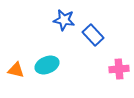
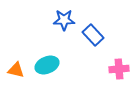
blue star: rotated 10 degrees counterclockwise
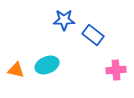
blue rectangle: rotated 10 degrees counterclockwise
pink cross: moved 3 px left, 1 px down
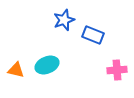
blue star: rotated 20 degrees counterclockwise
blue rectangle: rotated 15 degrees counterclockwise
pink cross: moved 1 px right
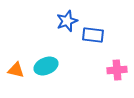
blue star: moved 3 px right, 1 px down
blue rectangle: rotated 15 degrees counterclockwise
cyan ellipse: moved 1 px left, 1 px down
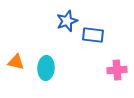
cyan ellipse: moved 2 px down; rotated 65 degrees counterclockwise
orange triangle: moved 8 px up
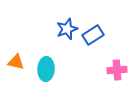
blue star: moved 8 px down
blue rectangle: rotated 40 degrees counterclockwise
cyan ellipse: moved 1 px down
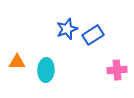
orange triangle: moved 1 px right; rotated 12 degrees counterclockwise
cyan ellipse: moved 1 px down
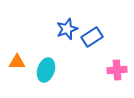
blue rectangle: moved 1 px left, 2 px down
cyan ellipse: rotated 15 degrees clockwise
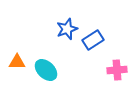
blue rectangle: moved 1 px right, 3 px down
cyan ellipse: rotated 65 degrees counterclockwise
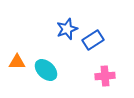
pink cross: moved 12 px left, 6 px down
